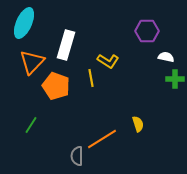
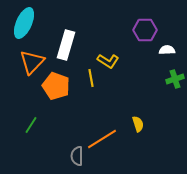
purple hexagon: moved 2 px left, 1 px up
white semicircle: moved 1 px right, 7 px up; rotated 14 degrees counterclockwise
green cross: rotated 18 degrees counterclockwise
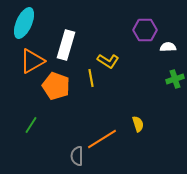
white semicircle: moved 1 px right, 3 px up
orange triangle: moved 1 px up; rotated 16 degrees clockwise
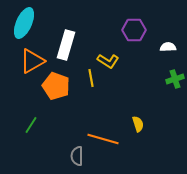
purple hexagon: moved 11 px left
orange line: moved 1 px right; rotated 48 degrees clockwise
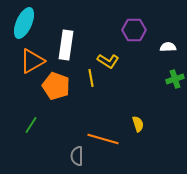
white rectangle: rotated 8 degrees counterclockwise
